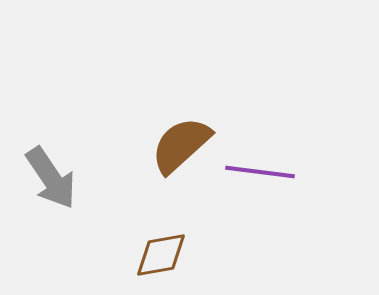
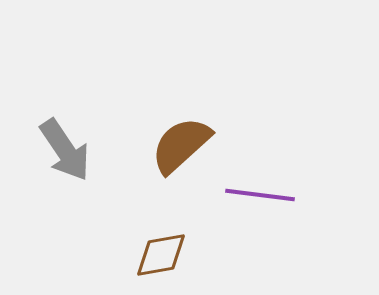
purple line: moved 23 px down
gray arrow: moved 14 px right, 28 px up
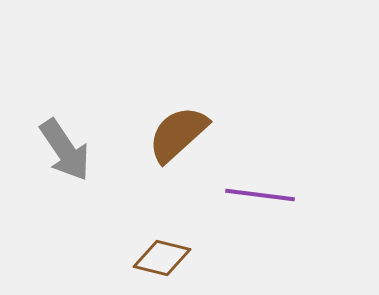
brown semicircle: moved 3 px left, 11 px up
brown diamond: moved 1 px right, 3 px down; rotated 24 degrees clockwise
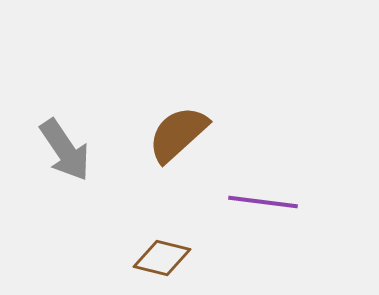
purple line: moved 3 px right, 7 px down
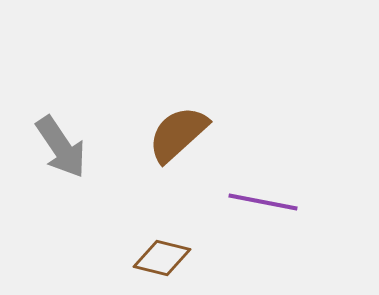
gray arrow: moved 4 px left, 3 px up
purple line: rotated 4 degrees clockwise
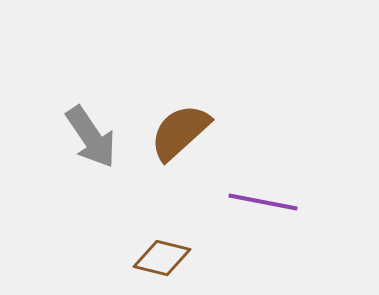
brown semicircle: moved 2 px right, 2 px up
gray arrow: moved 30 px right, 10 px up
